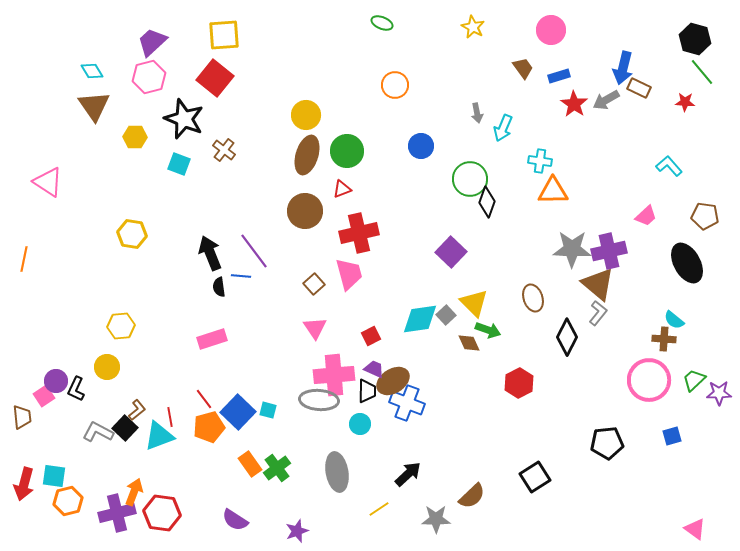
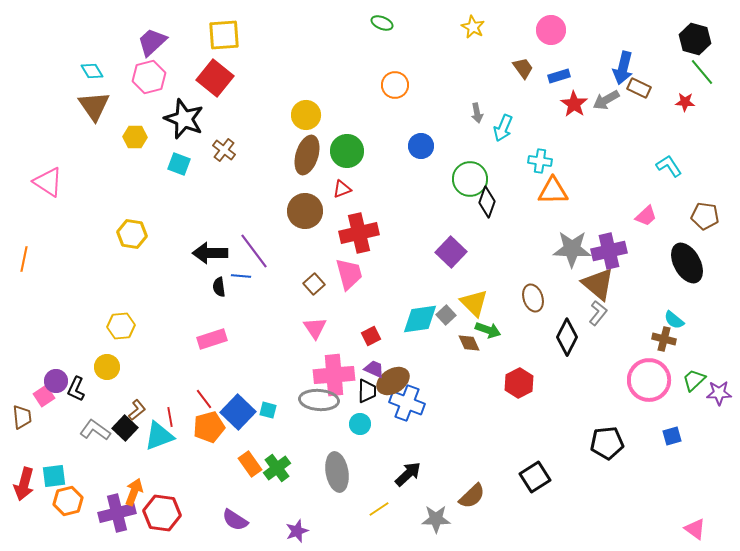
cyan L-shape at (669, 166): rotated 8 degrees clockwise
black arrow at (210, 253): rotated 68 degrees counterclockwise
brown cross at (664, 339): rotated 10 degrees clockwise
gray L-shape at (98, 432): moved 3 px left, 2 px up; rotated 8 degrees clockwise
cyan square at (54, 476): rotated 15 degrees counterclockwise
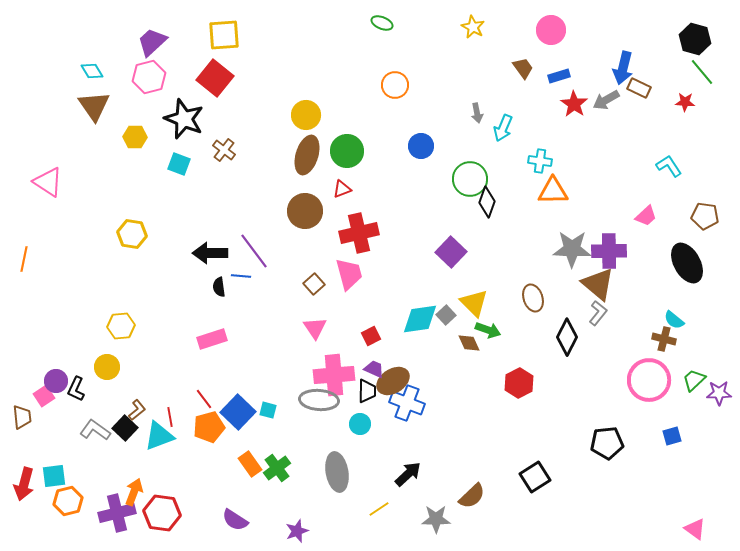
purple cross at (609, 251): rotated 12 degrees clockwise
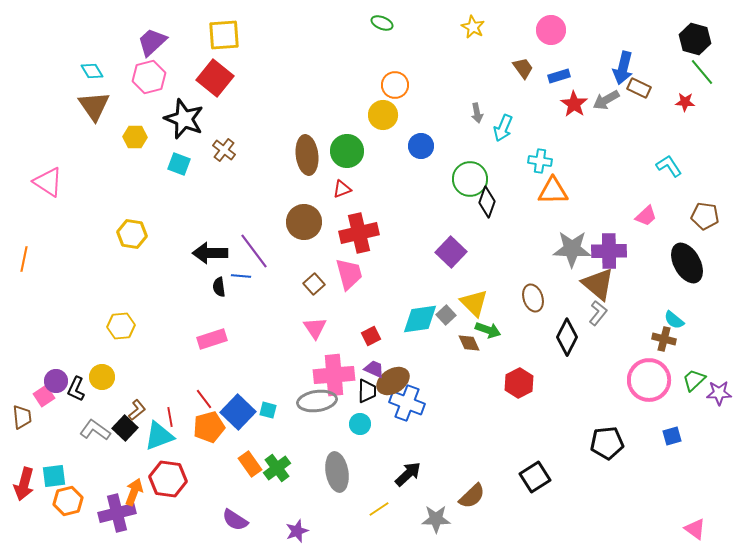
yellow circle at (306, 115): moved 77 px right
brown ellipse at (307, 155): rotated 24 degrees counterclockwise
brown circle at (305, 211): moved 1 px left, 11 px down
yellow circle at (107, 367): moved 5 px left, 10 px down
gray ellipse at (319, 400): moved 2 px left, 1 px down; rotated 12 degrees counterclockwise
red hexagon at (162, 513): moved 6 px right, 34 px up
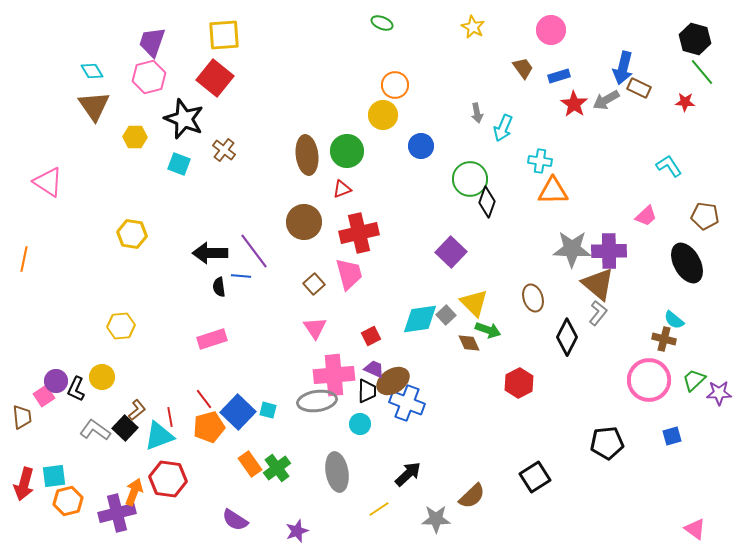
purple trapezoid at (152, 42): rotated 28 degrees counterclockwise
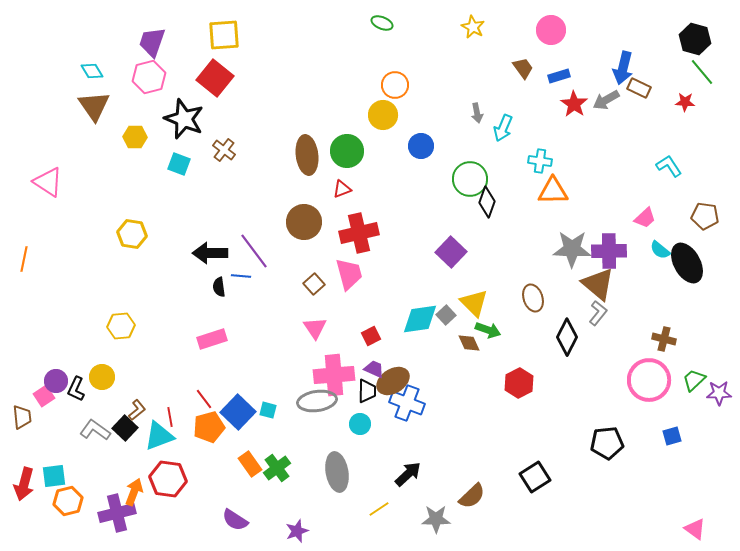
pink trapezoid at (646, 216): moved 1 px left, 2 px down
cyan semicircle at (674, 320): moved 14 px left, 70 px up
